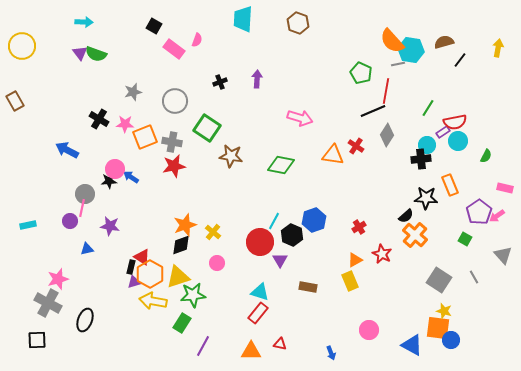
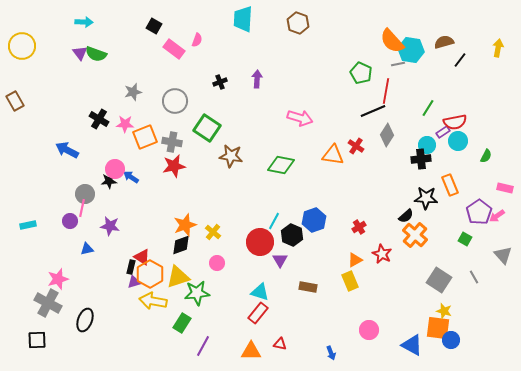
green star at (193, 295): moved 4 px right, 2 px up
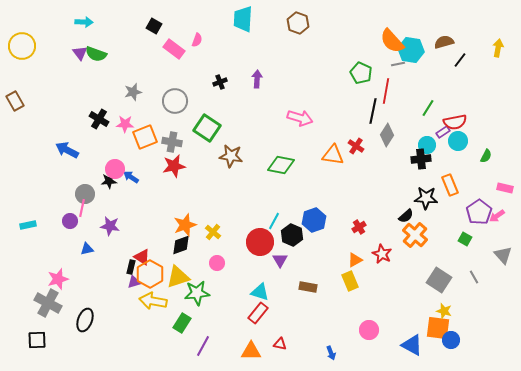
black line at (373, 111): rotated 55 degrees counterclockwise
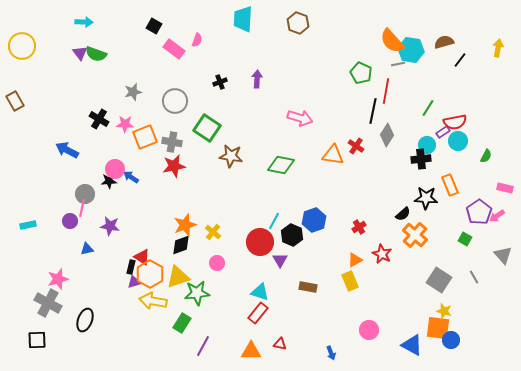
black semicircle at (406, 216): moved 3 px left, 2 px up
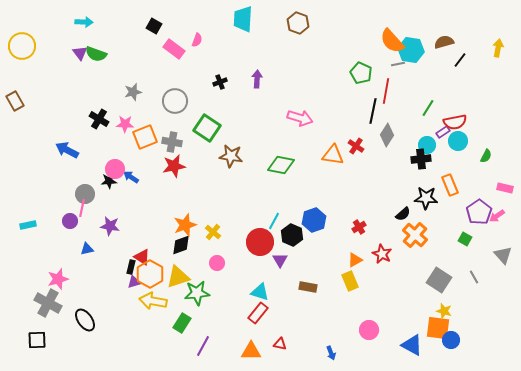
black ellipse at (85, 320): rotated 55 degrees counterclockwise
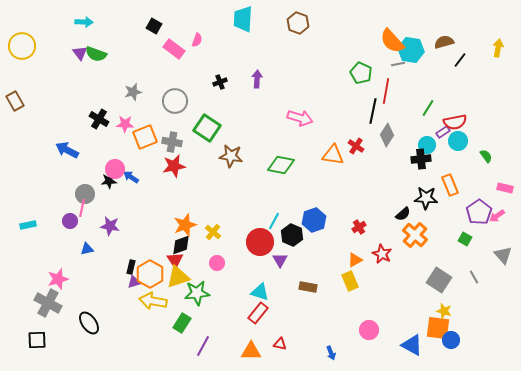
green semicircle at (486, 156): rotated 64 degrees counterclockwise
red triangle at (142, 257): moved 33 px right, 3 px down; rotated 24 degrees clockwise
black ellipse at (85, 320): moved 4 px right, 3 px down
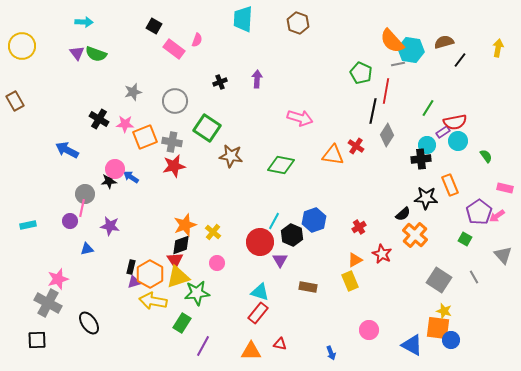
purple triangle at (80, 53): moved 3 px left
